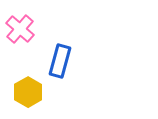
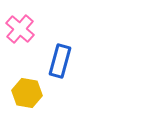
yellow hexagon: moved 1 px left, 1 px down; rotated 20 degrees counterclockwise
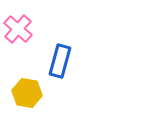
pink cross: moved 2 px left
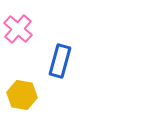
yellow hexagon: moved 5 px left, 2 px down
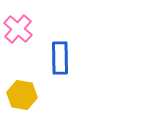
blue rectangle: moved 3 px up; rotated 16 degrees counterclockwise
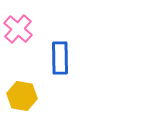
yellow hexagon: moved 1 px down
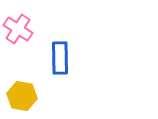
pink cross: rotated 8 degrees counterclockwise
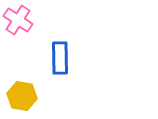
pink cross: moved 9 px up
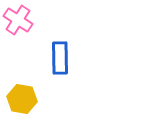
yellow hexagon: moved 3 px down
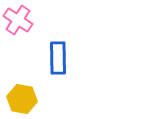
blue rectangle: moved 2 px left
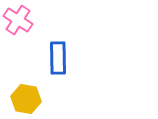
yellow hexagon: moved 4 px right
